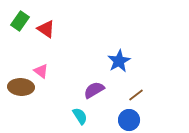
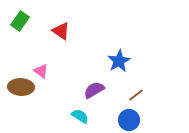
red triangle: moved 15 px right, 2 px down
cyan semicircle: rotated 24 degrees counterclockwise
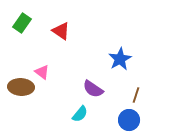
green rectangle: moved 2 px right, 2 px down
blue star: moved 1 px right, 2 px up
pink triangle: moved 1 px right, 1 px down
purple semicircle: moved 1 px left, 1 px up; rotated 115 degrees counterclockwise
brown line: rotated 35 degrees counterclockwise
cyan semicircle: moved 2 px up; rotated 96 degrees clockwise
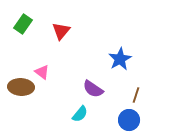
green rectangle: moved 1 px right, 1 px down
red triangle: rotated 36 degrees clockwise
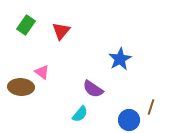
green rectangle: moved 3 px right, 1 px down
brown line: moved 15 px right, 12 px down
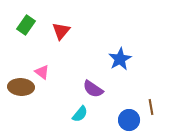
brown line: rotated 28 degrees counterclockwise
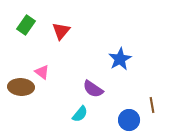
brown line: moved 1 px right, 2 px up
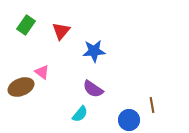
blue star: moved 26 px left, 8 px up; rotated 25 degrees clockwise
brown ellipse: rotated 25 degrees counterclockwise
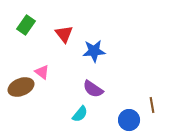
red triangle: moved 3 px right, 3 px down; rotated 18 degrees counterclockwise
